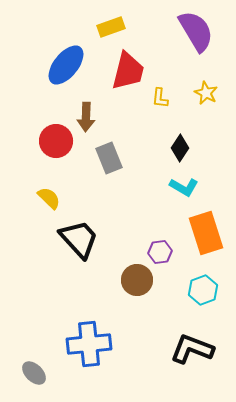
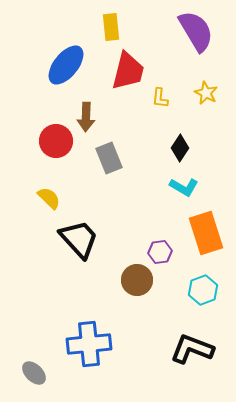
yellow rectangle: rotated 76 degrees counterclockwise
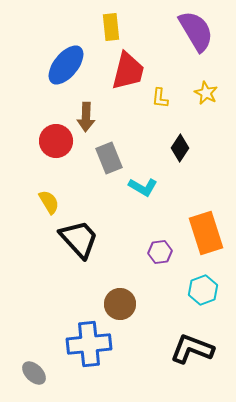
cyan L-shape: moved 41 px left
yellow semicircle: moved 4 px down; rotated 15 degrees clockwise
brown circle: moved 17 px left, 24 px down
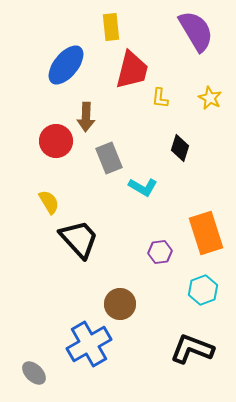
red trapezoid: moved 4 px right, 1 px up
yellow star: moved 4 px right, 5 px down
black diamond: rotated 16 degrees counterclockwise
blue cross: rotated 24 degrees counterclockwise
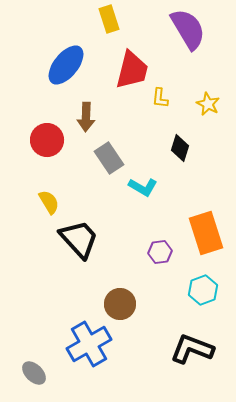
yellow rectangle: moved 2 px left, 8 px up; rotated 12 degrees counterclockwise
purple semicircle: moved 8 px left, 2 px up
yellow star: moved 2 px left, 6 px down
red circle: moved 9 px left, 1 px up
gray rectangle: rotated 12 degrees counterclockwise
